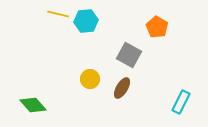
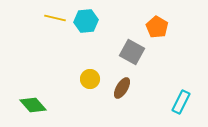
yellow line: moved 3 px left, 4 px down
gray square: moved 3 px right, 3 px up
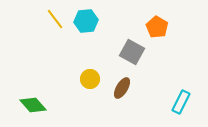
yellow line: moved 1 px down; rotated 40 degrees clockwise
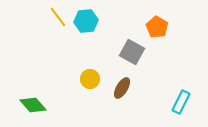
yellow line: moved 3 px right, 2 px up
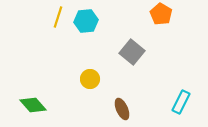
yellow line: rotated 55 degrees clockwise
orange pentagon: moved 4 px right, 13 px up
gray square: rotated 10 degrees clockwise
brown ellipse: moved 21 px down; rotated 55 degrees counterclockwise
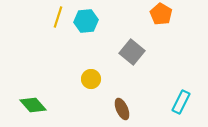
yellow circle: moved 1 px right
